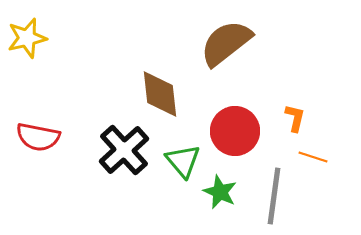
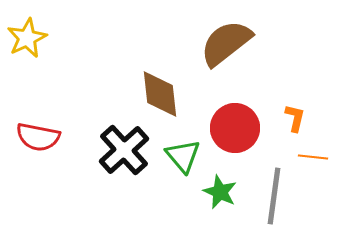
yellow star: rotated 12 degrees counterclockwise
red circle: moved 3 px up
orange line: rotated 12 degrees counterclockwise
green triangle: moved 5 px up
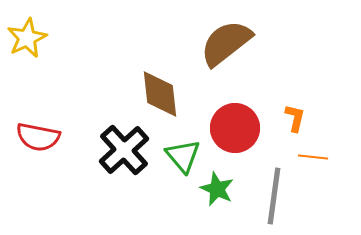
green star: moved 3 px left, 3 px up
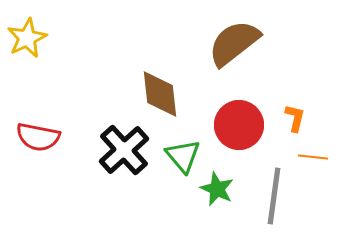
brown semicircle: moved 8 px right
red circle: moved 4 px right, 3 px up
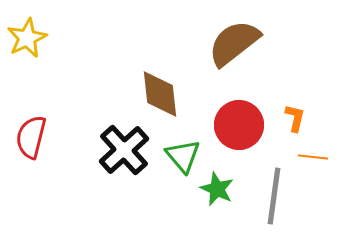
red semicircle: moved 7 px left; rotated 93 degrees clockwise
